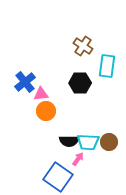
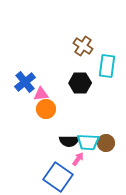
orange circle: moved 2 px up
brown circle: moved 3 px left, 1 px down
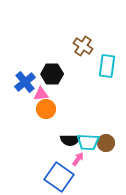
black hexagon: moved 28 px left, 9 px up
black semicircle: moved 1 px right, 1 px up
blue square: moved 1 px right
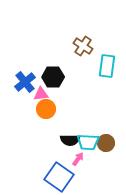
black hexagon: moved 1 px right, 3 px down
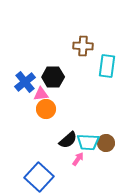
brown cross: rotated 30 degrees counterclockwise
black semicircle: moved 2 px left; rotated 42 degrees counterclockwise
blue square: moved 20 px left; rotated 8 degrees clockwise
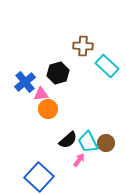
cyan rectangle: rotated 55 degrees counterclockwise
black hexagon: moved 5 px right, 4 px up; rotated 15 degrees counterclockwise
orange circle: moved 2 px right
cyan trapezoid: rotated 60 degrees clockwise
pink arrow: moved 1 px right, 1 px down
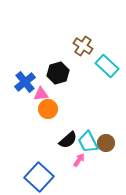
brown cross: rotated 30 degrees clockwise
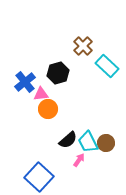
brown cross: rotated 12 degrees clockwise
